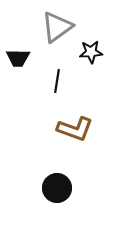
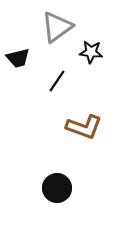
black star: rotated 10 degrees clockwise
black trapezoid: rotated 15 degrees counterclockwise
black line: rotated 25 degrees clockwise
brown L-shape: moved 9 px right, 2 px up
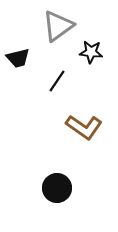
gray triangle: moved 1 px right, 1 px up
brown L-shape: rotated 15 degrees clockwise
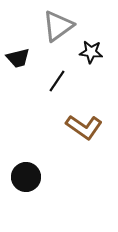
black circle: moved 31 px left, 11 px up
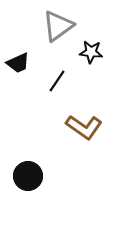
black trapezoid: moved 5 px down; rotated 10 degrees counterclockwise
black circle: moved 2 px right, 1 px up
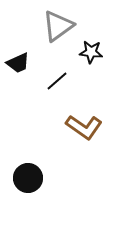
black line: rotated 15 degrees clockwise
black circle: moved 2 px down
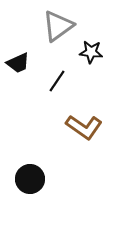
black line: rotated 15 degrees counterclockwise
black circle: moved 2 px right, 1 px down
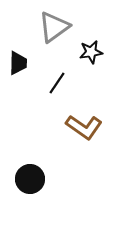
gray triangle: moved 4 px left, 1 px down
black star: rotated 15 degrees counterclockwise
black trapezoid: rotated 65 degrees counterclockwise
black line: moved 2 px down
